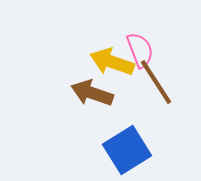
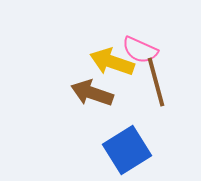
pink semicircle: rotated 135 degrees clockwise
brown line: rotated 18 degrees clockwise
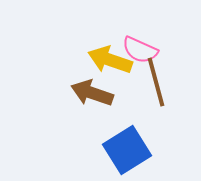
yellow arrow: moved 2 px left, 2 px up
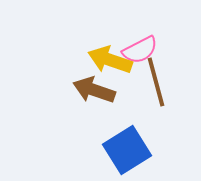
pink semicircle: rotated 51 degrees counterclockwise
brown arrow: moved 2 px right, 3 px up
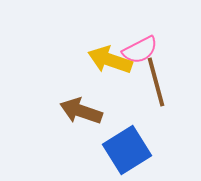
brown arrow: moved 13 px left, 21 px down
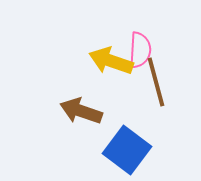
pink semicircle: rotated 60 degrees counterclockwise
yellow arrow: moved 1 px right, 1 px down
blue square: rotated 21 degrees counterclockwise
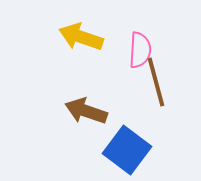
yellow arrow: moved 30 px left, 24 px up
brown arrow: moved 5 px right
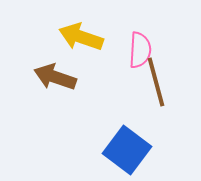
brown arrow: moved 31 px left, 34 px up
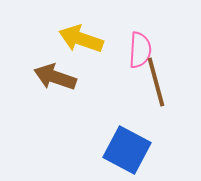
yellow arrow: moved 2 px down
blue square: rotated 9 degrees counterclockwise
